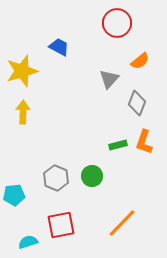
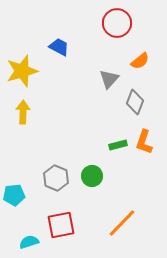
gray diamond: moved 2 px left, 1 px up
cyan semicircle: moved 1 px right
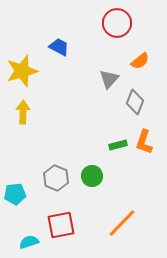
cyan pentagon: moved 1 px right, 1 px up
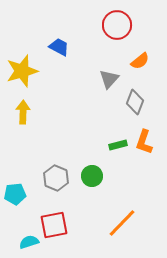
red circle: moved 2 px down
red square: moved 7 px left
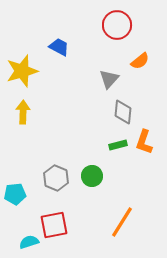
gray diamond: moved 12 px left, 10 px down; rotated 15 degrees counterclockwise
orange line: moved 1 px up; rotated 12 degrees counterclockwise
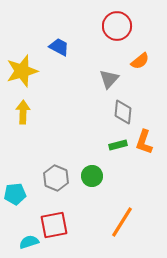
red circle: moved 1 px down
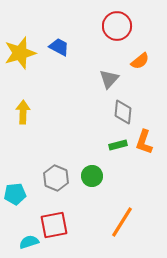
yellow star: moved 2 px left, 18 px up
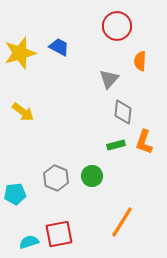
orange semicircle: rotated 132 degrees clockwise
yellow arrow: rotated 125 degrees clockwise
green rectangle: moved 2 px left
red square: moved 5 px right, 9 px down
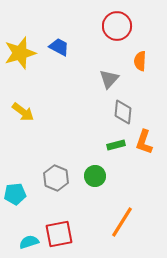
green circle: moved 3 px right
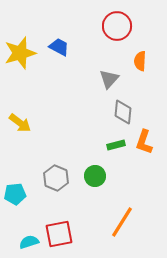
yellow arrow: moved 3 px left, 11 px down
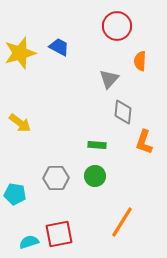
green rectangle: moved 19 px left; rotated 18 degrees clockwise
gray hexagon: rotated 25 degrees counterclockwise
cyan pentagon: rotated 15 degrees clockwise
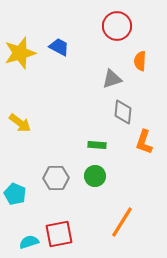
gray triangle: moved 3 px right; rotated 30 degrees clockwise
cyan pentagon: rotated 15 degrees clockwise
